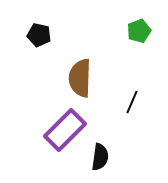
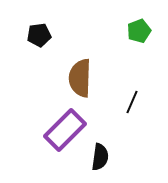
black pentagon: rotated 20 degrees counterclockwise
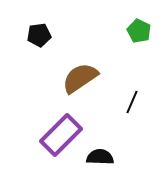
green pentagon: rotated 25 degrees counterclockwise
brown semicircle: rotated 54 degrees clockwise
purple rectangle: moved 4 px left, 5 px down
black semicircle: rotated 96 degrees counterclockwise
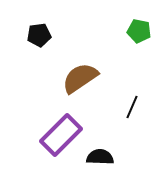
green pentagon: rotated 15 degrees counterclockwise
black line: moved 5 px down
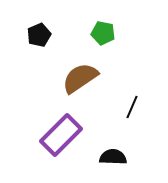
green pentagon: moved 36 px left, 2 px down
black pentagon: rotated 15 degrees counterclockwise
black semicircle: moved 13 px right
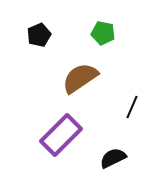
black semicircle: moved 1 px down; rotated 28 degrees counterclockwise
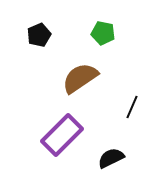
purple rectangle: moved 1 px right
black semicircle: moved 2 px left
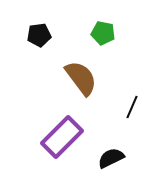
black pentagon: rotated 15 degrees clockwise
brown semicircle: moved 1 px right; rotated 87 degrees clockwise
purple rectangle: moved 2 px down
